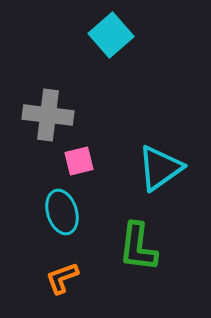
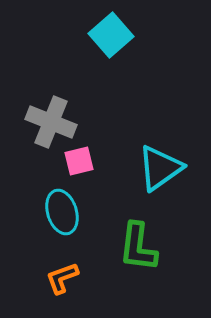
gray cross: moved 3 px right, 7 px down; rotated 15 degrees clockwise
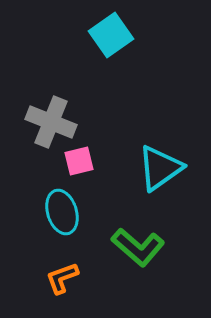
cyan square: rotated 6 degrees clockwise
green L-shape: rotated 56 degrees counterclockwise
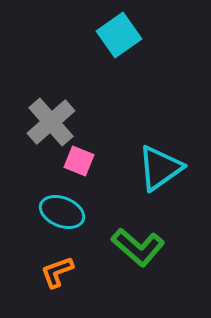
cyan square: moved 8 px right
gray cross: rotated 27 degrees clockwise
pink square: rotated 36 degrees clockwise
cyan ellipse: rotated 51 degrees counterclockwise
orange L-shape: moved 5 px left, 6 px up
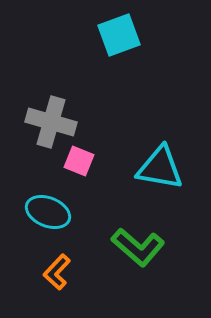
cyan square: rotated 15 degrees clockwise
gray cross: rotated 33 degrees counterclockwise
cyan triangle: rotated 45 degrees clockwise
cyan ellipse: moved 14 px left
orange L-shape: rotated 27 degrees counterclockwise
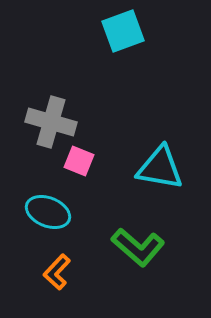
cyan square: moved 4 px right, 4 px up
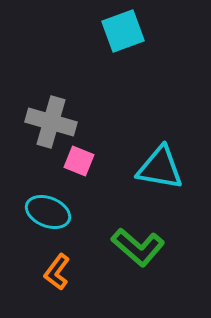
orange L-shape: rotated 6 degrees counterclockwise
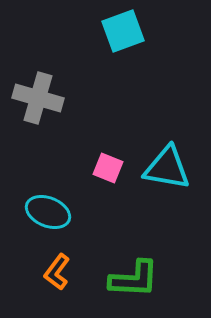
gray cross: moved 13 px left, 24 px up
pink square: moved 29 px right, 7 px down
cyan triangle: moved 7 px right
green L-shape: moved 4 px left, 32 px down; rotated 38 degrees counterclockwise
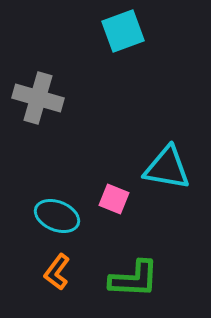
pink square: moved 6 px right, 31 px down
cyan ellipse: moved 9 px right, 4 px down
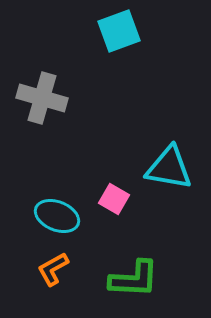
cyan square: moved 4 px left
gray cross: moved 4 px right
cyan triangle: moved 2 px right
pink square: rotated 8 degrees clockwise
orange L-shape: moved 4 px left, 3 px up; rotated 24 degrees clockwise
